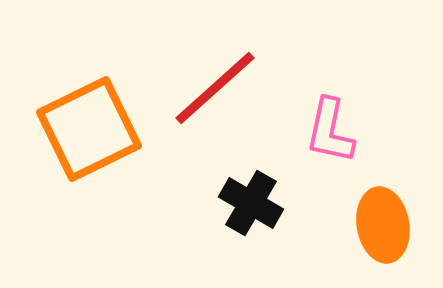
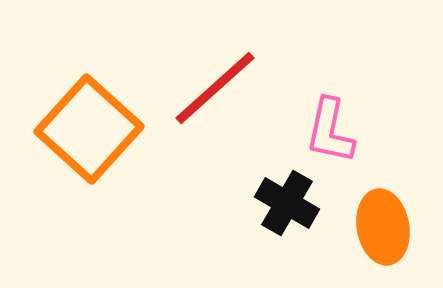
orange square: rotated 22 degrees counterclockwise
black cross: moved 36 px right
orange ellipse: moved 2 px down
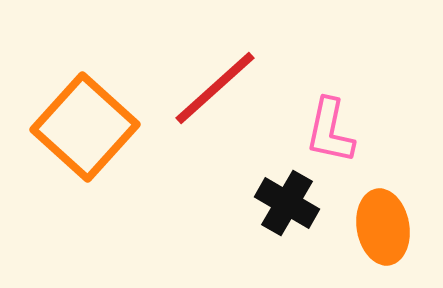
orange square: moved 4 px left, 2 px up
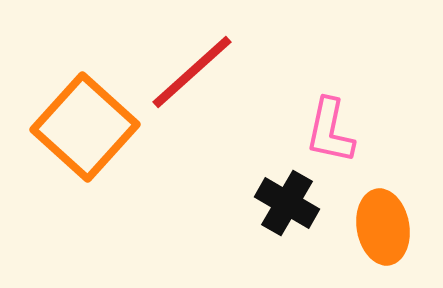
red line: moved 23 px left, 16 px up
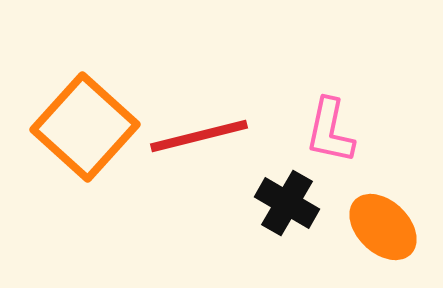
red line: moved 7 px right, 64 px down; rotated 28 degrees clockwise
orange ellipse: rotated 36 degrees counterclockwise
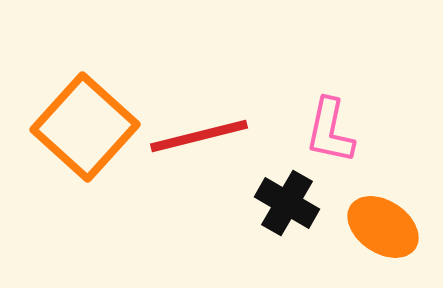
orange ellipse: rotated 10 degrees counterclockwise
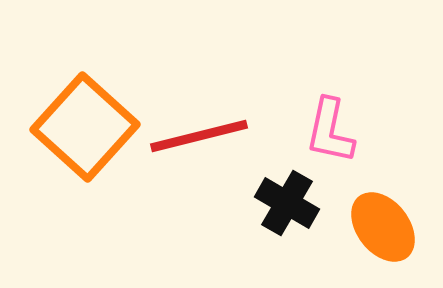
orange ellipse: rotated 18 degrees clockwise
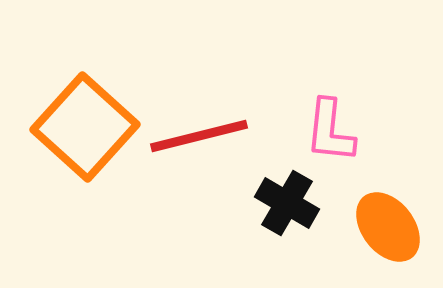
pink L-shape: rotated 6 degrees counterclockwise
orange ellipse: moved 5 px right
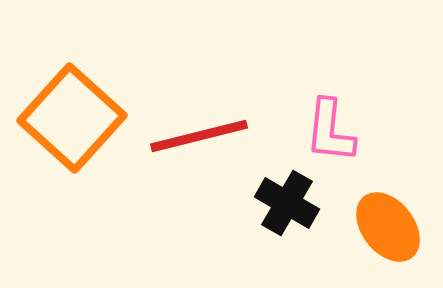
orange square: moved 13 px left, 9 px up
